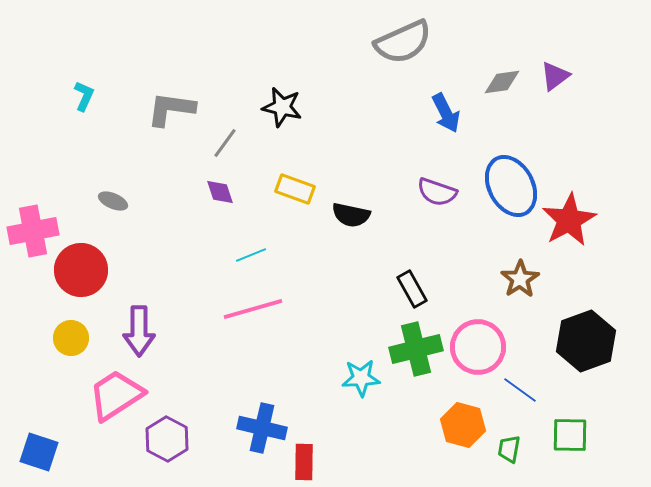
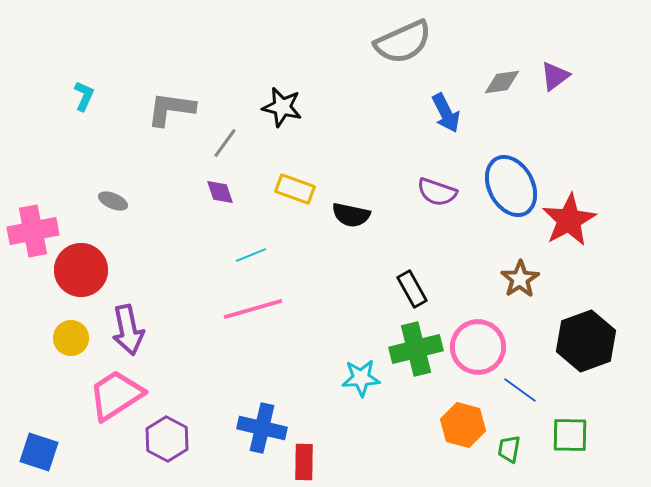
purple arrow: moved 11 px left, 1 px up; rotated 12 degrees counterclockwise
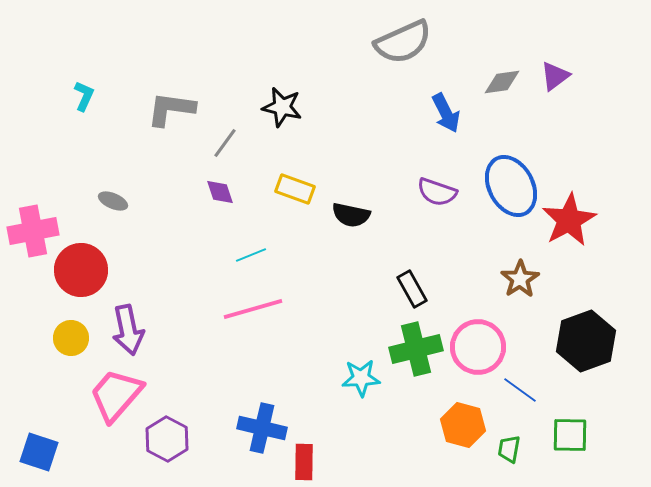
pink trapezoid: rotated 16 degrees counterclockwise
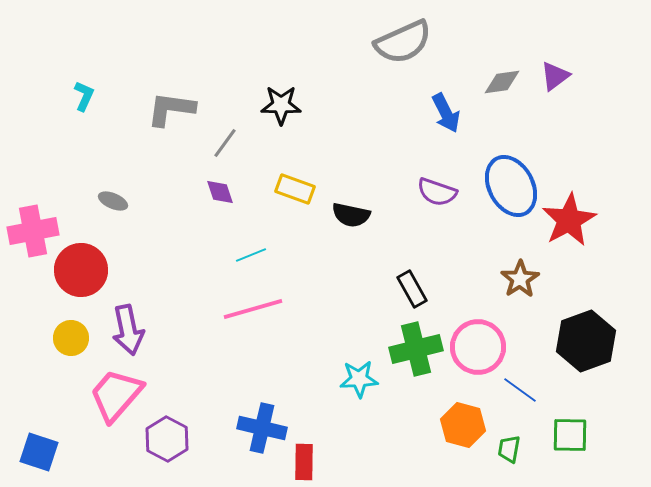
black star: moved 1 px left, 2 px up; rotated 12 degrees counterclockwise
cyan star: moved 2 px left, 1 px down
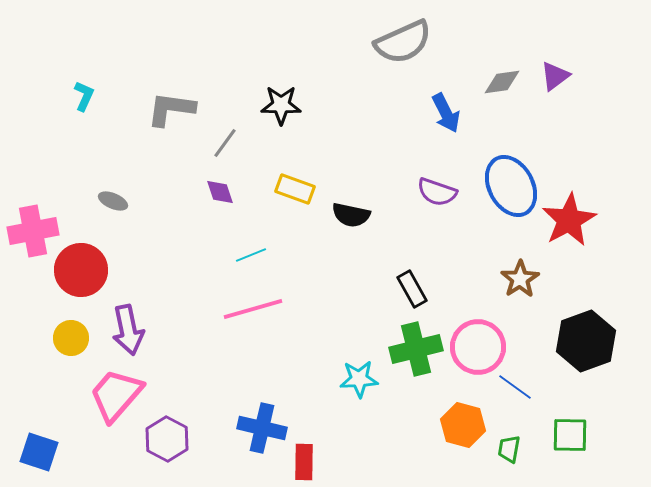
blue line: moved 5 px left, 3 px up
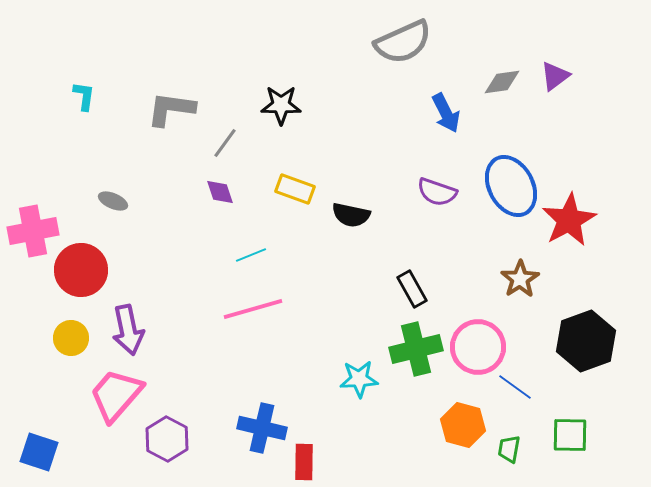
cyan L-shape: rotated 16 degrees counterclockwise
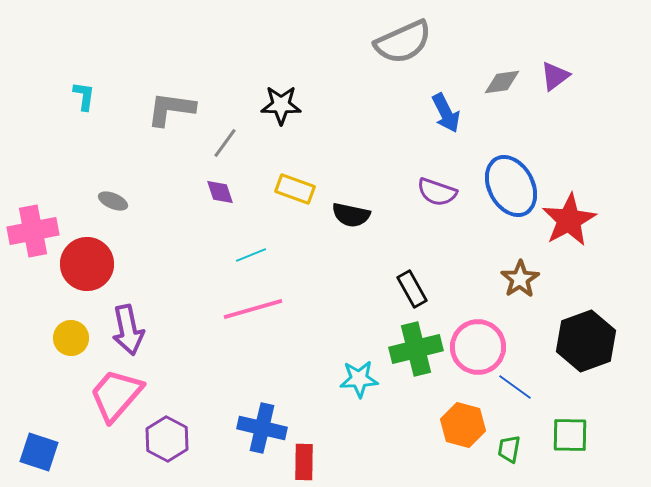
red circle: moved 6 px right, 6 px up
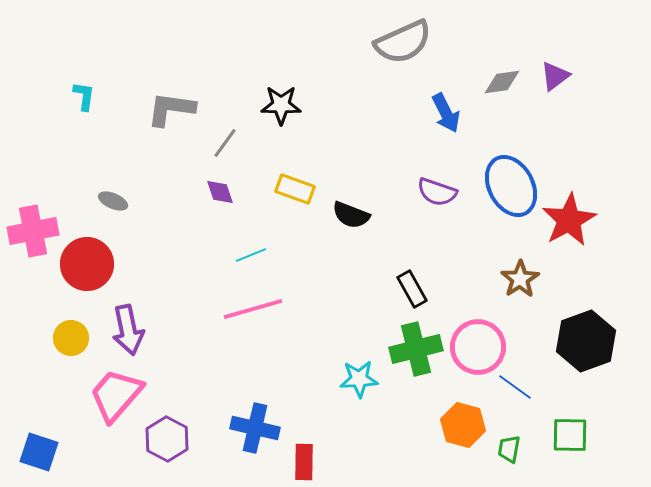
black semicircle: rotated 9 degrees clockwise
blue cross: moved 7 px left
